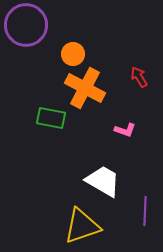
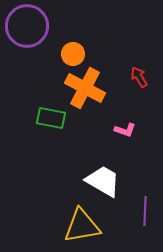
purple circle: moved 1 px right, 1 px down
yellow triangle: rotated 9 degrees clockwise
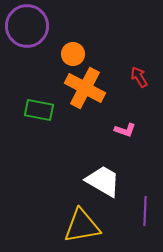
green rectangle: moved 12 px left, 8 px up
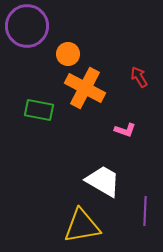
orange circle: moved 5 px left
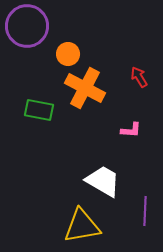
pink L-shape: moved 6 px right; rotated 15 degrees counterclockwise
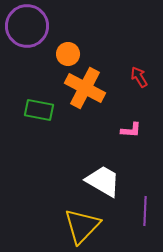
yellow triangle: rotated 36 degrees counterclockwise
